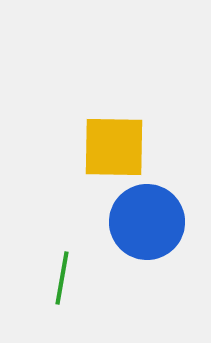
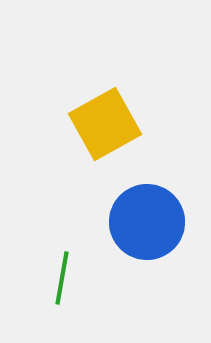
yellow square: moved 9 px left, 23 px up; rotated 30 degrees counterclockwise
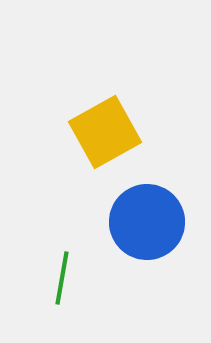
yellow square: moved 8 px down
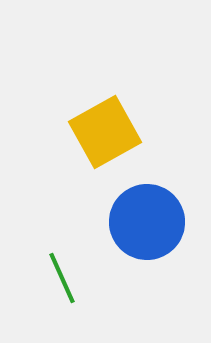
green line: rotated 34 degrees counterclockwise
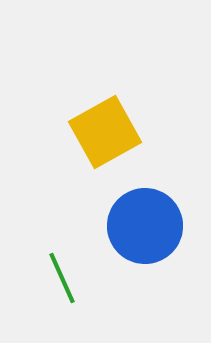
blue circle: moved 2 px left, 4 px down
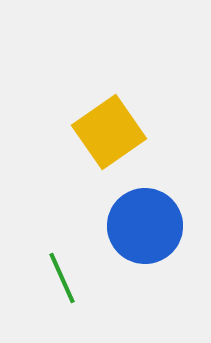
yellow square: moved 4 px right; rotated 6 degrees counterclockwise
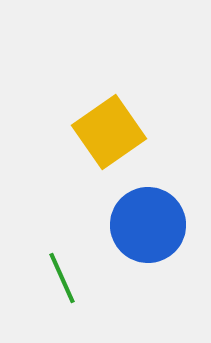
blue circle: moved 3 px right, 1 px up
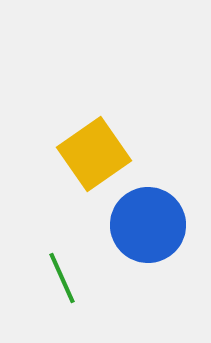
yellow square: moved 15 px left, 22 px down
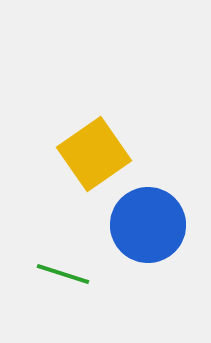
green line: moved 1 px right, 4 px up; rotated 48 degrees counterclockwise
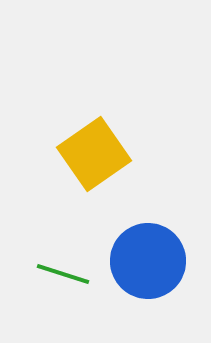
blue circle: moved 36 px down
